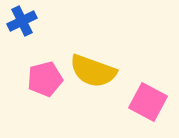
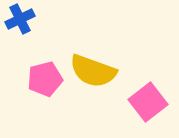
blue cross: moved 2 px left, 2 px up
pink square: rotated 24 degrees clockwise
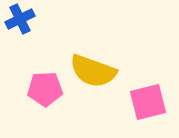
pink pentagon: moved 10 px down; rotated 12 degrees clockwise
pink square: rotated 24 degrees clockwise
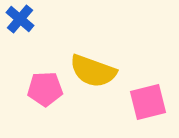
blue cross: rotated 24 degrees counterclockwise
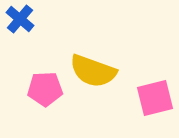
pink square: moved 7 px right, 4 px up
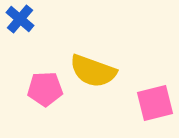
pink square: moved 5 px down
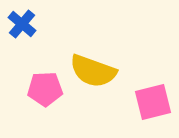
blue cross: moved 2 px right, 5 px down
pink square: moved 2 px left, 1 px up
